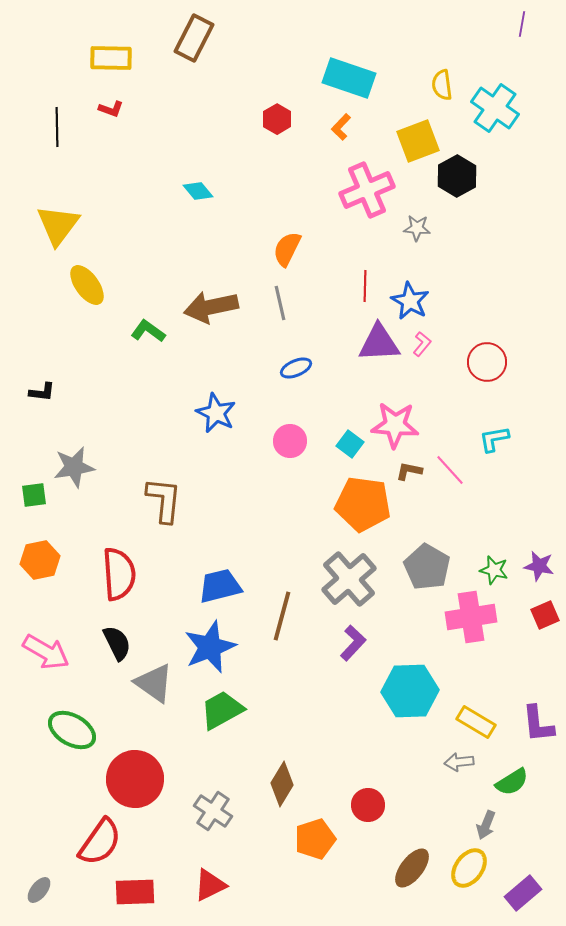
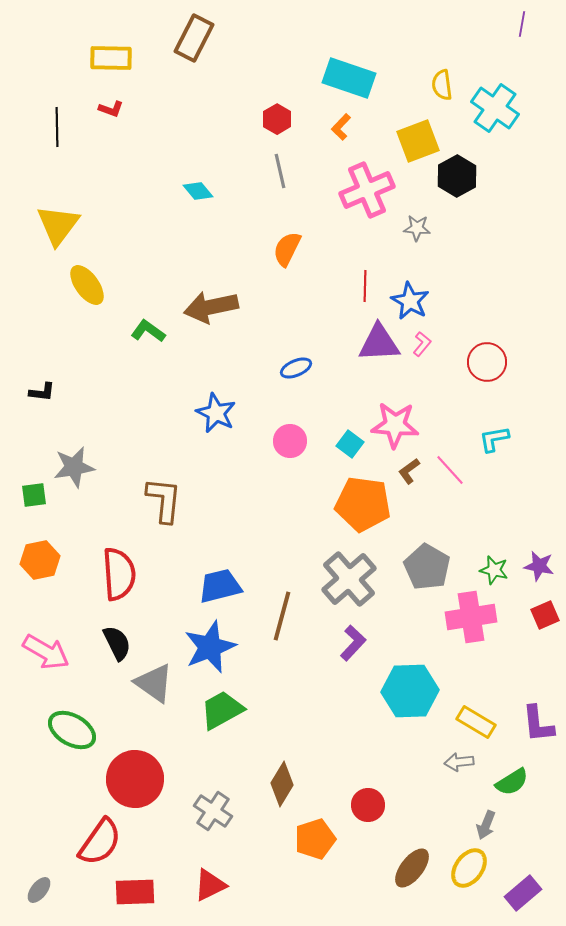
gray line at (280, 303): moved 132 px up
brown L-shape at (409, 471): rotated 48 degrees counterclockwise
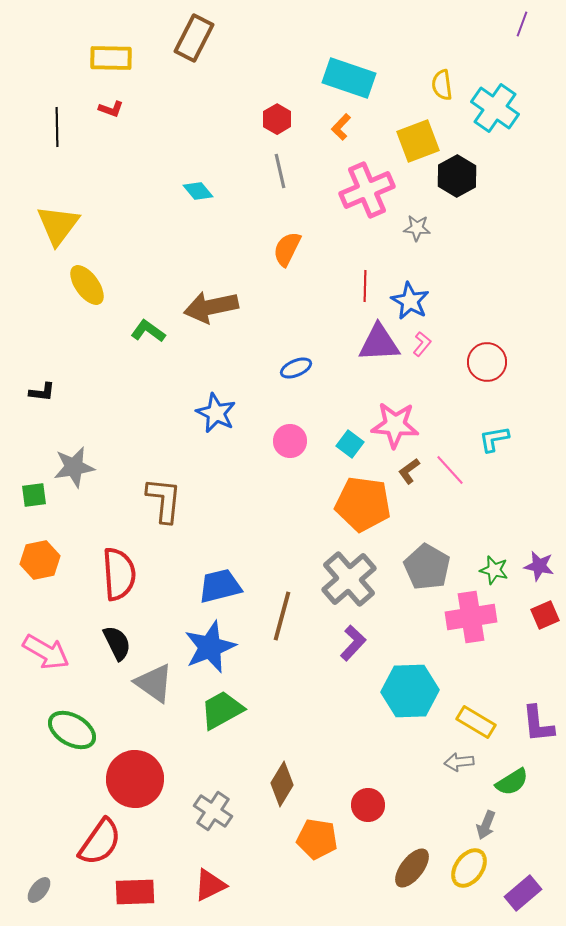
purple line at (522, 24): rotated 10 degrees clockwise
orange pentagon at (315, 839): moved 2 px right; rotated 27 degrees clockwise
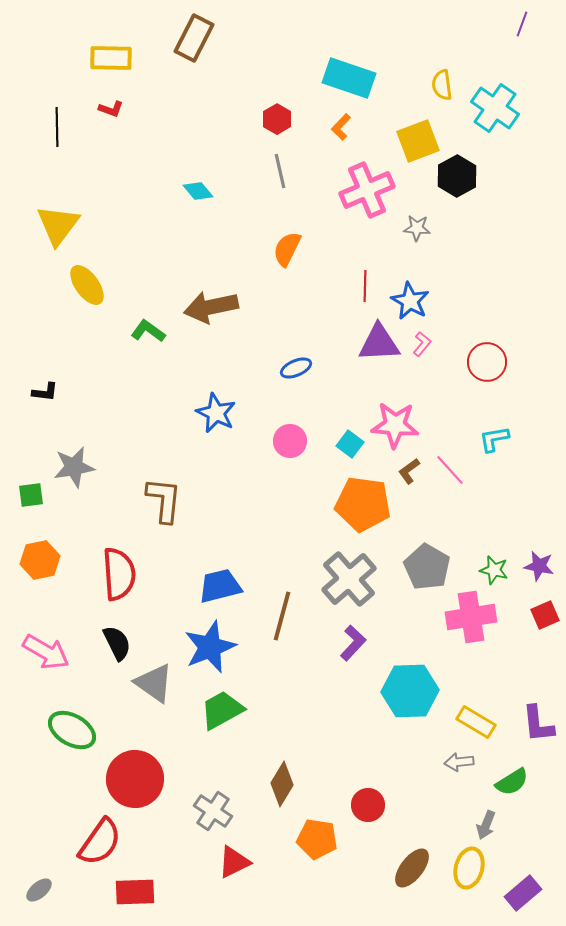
black L-shape at (42, 392): moved 3 px right
green square at (34, 495): moved 3 px left
yellow ellipse at (469, 868): rotated 21 degrees counterclockwise
red triangle at (210, 885): moved 24 px right, 23 px up
gray ellipse at (39, 890): rotated 12 degrees clockwise
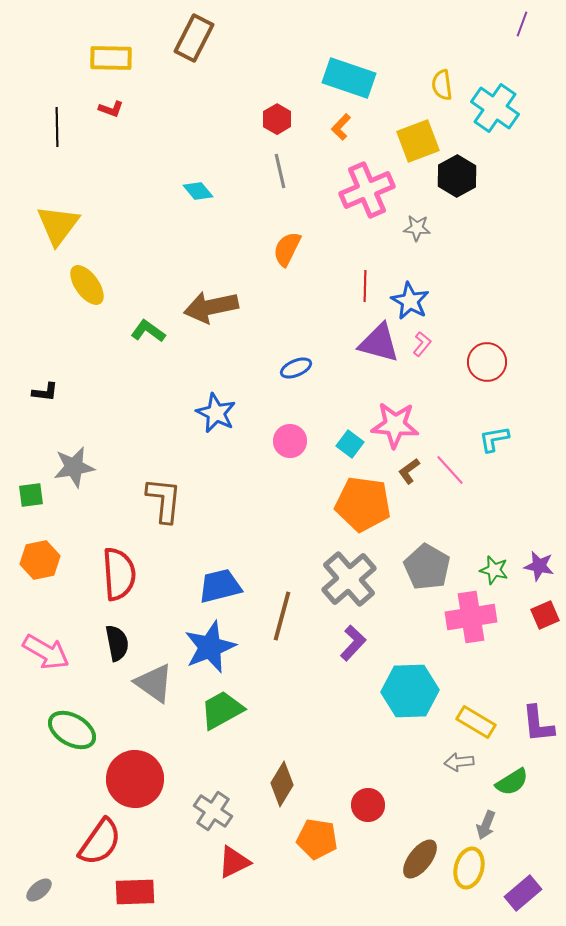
purple triangle at (379, 343): rotated 18 degrees clockwise
black semicircle at (117, 643): rotated 15 degrees clockwise
brown ellipse at (412, 868): moved 8 px right, 9 px up
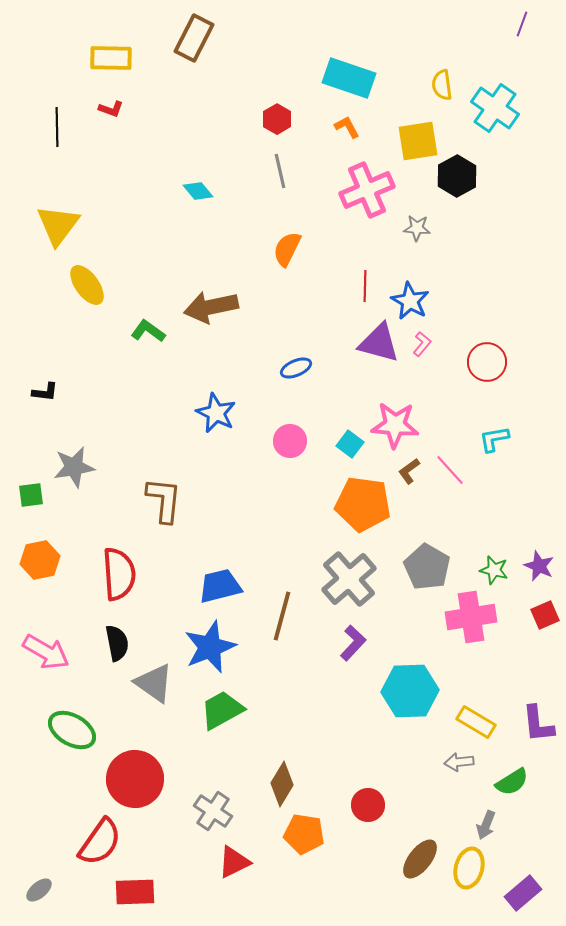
orange L-shape at (341, 127): moved 6 px right; rotated 108 degrees clockwise
yellow square at (418, 141): rotated 12 degrees clockwise
purple star at (539, 566): rotated 12 degrees clockwise
orange pentagon at (317, 839): moved 13 px left, 5 px up
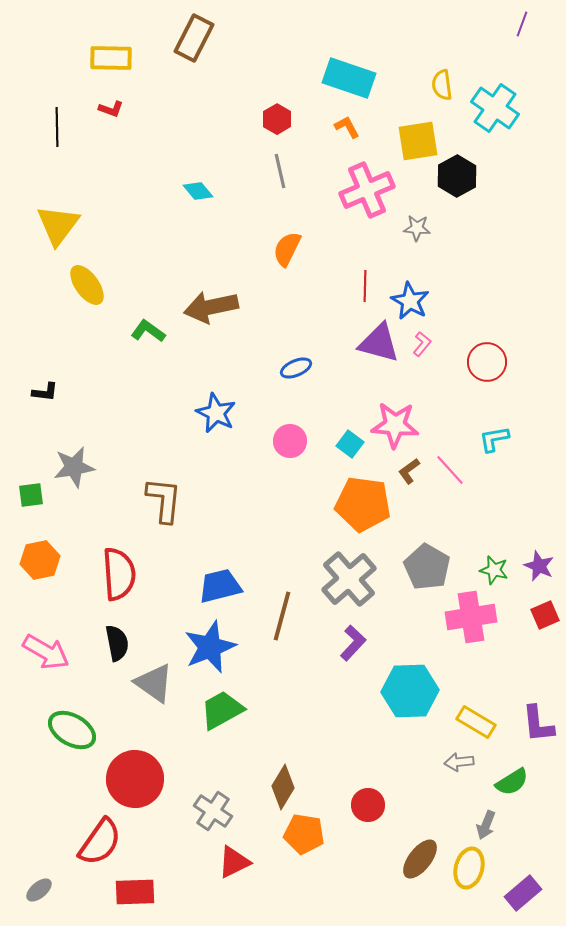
brown diamond at (282, 784): moved 1 px right, 3 px down
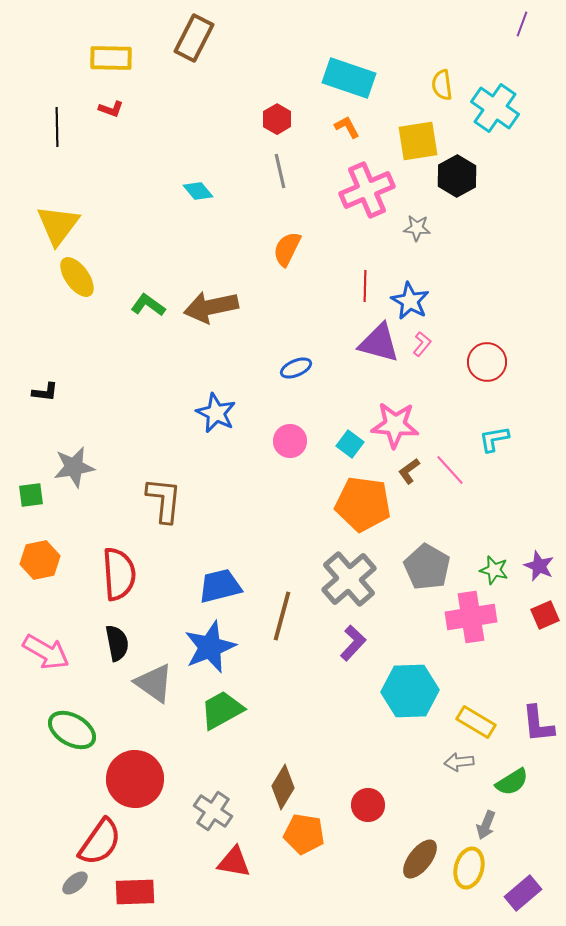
yellow ellipse at (87, 285): moved 10 px left, 8 px up
green L-shape at (148, 331): moved 26 px up
red triangle at (234, 862): rotated 36 degrees clockwise
gray ellipse at (39, 890): moved 36 px right, 7 px up
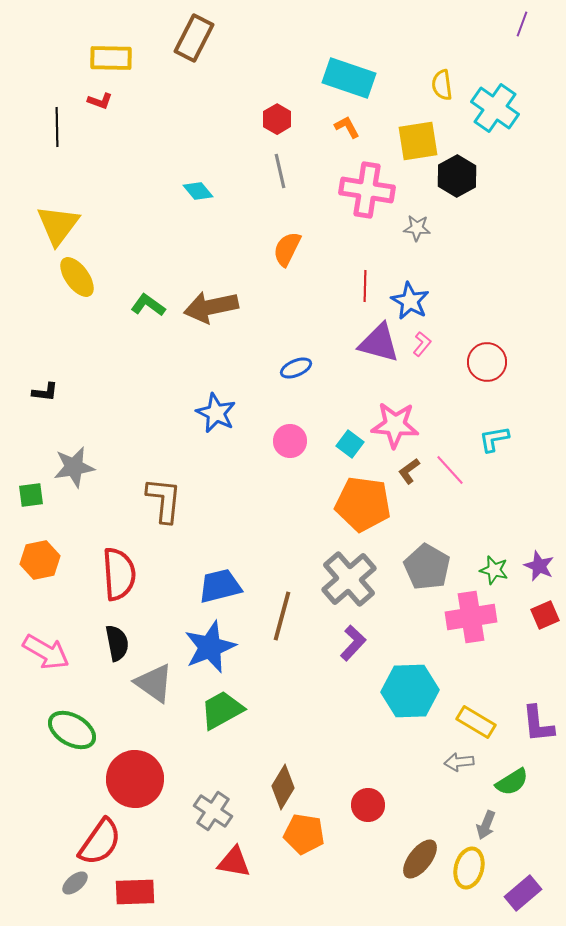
red L-shape at (111, 109): moved 11 px left, 8 px up
pink cross at (367, 190): rotated 32 degrees clockwise
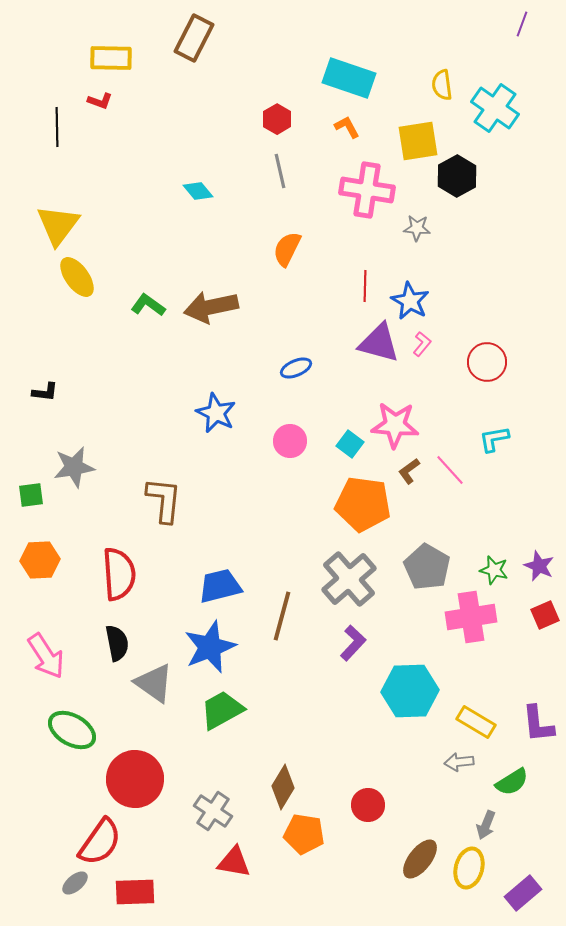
orange hexagon at (40, 560): rotated 9 degrees clockwise
pink arrow at (46, 652): moved 4 px down; rotated 27 degrees clockwise
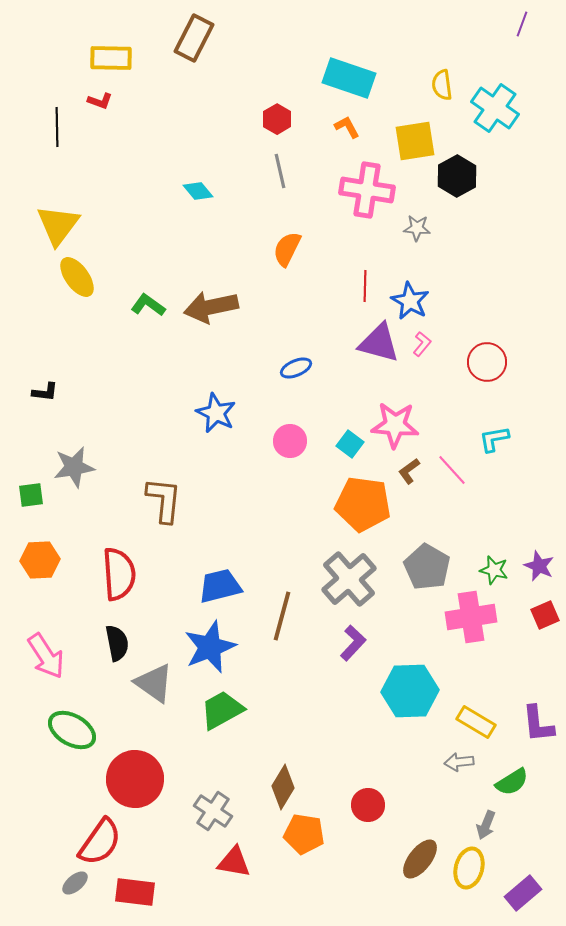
yellow square at (418, 141): moved 3 px left
pink line at (450, 470): moved 2 px right
red rectangle at (135, 892): rotated 9 degrees clockwise
